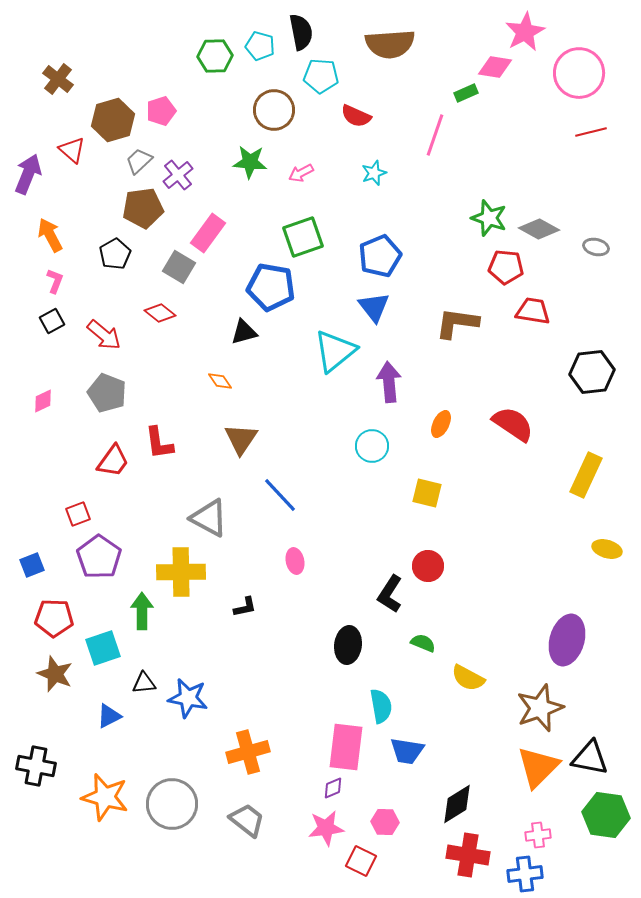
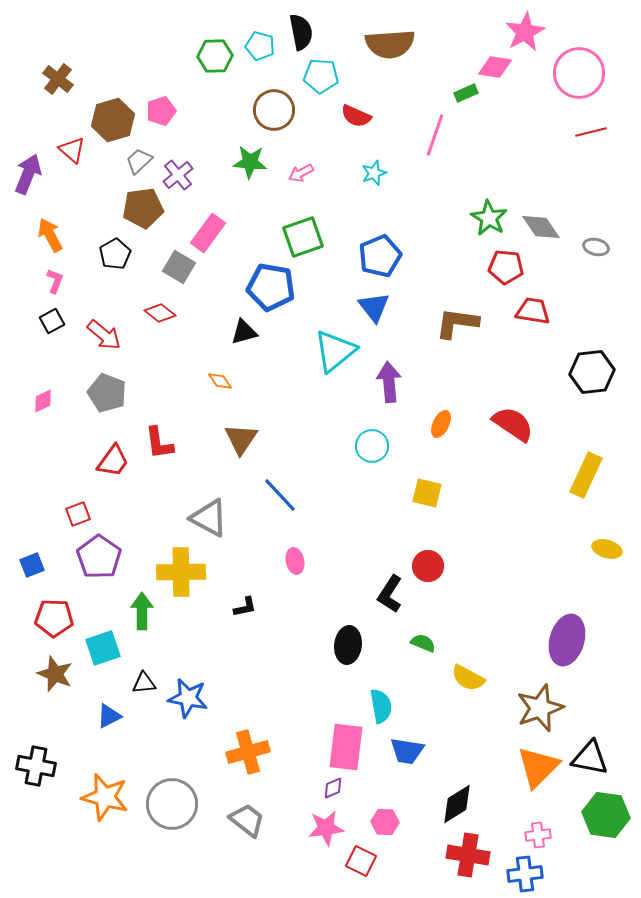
green star at (489, 218): rotated 12 degrees clockwise
gray diamond at (539, 229): moved 2 px right, 2 px up; rotated 27 degrees clockwise
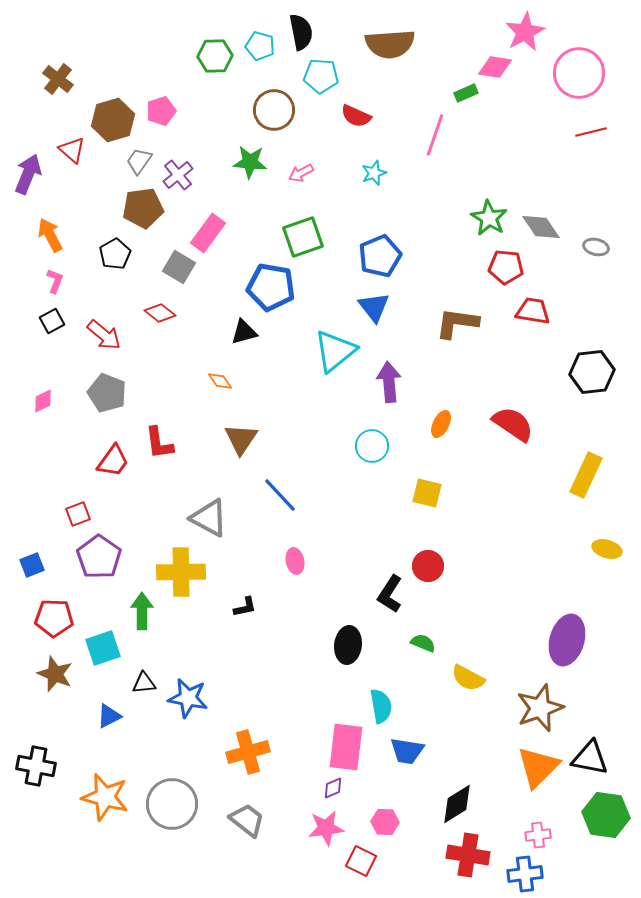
gray trapezoid at (139, 161): rotated 12 degrees counterclockwise
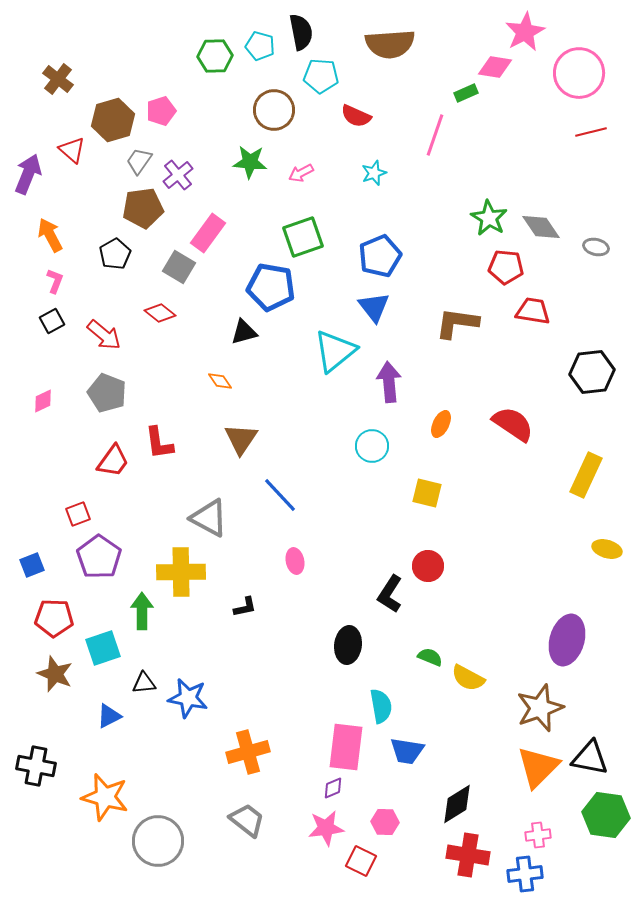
green semicircle at (423, 643): moved 7 px right, 14 px down
gray circle at (172, 804): moved 14 px left, 37 px down
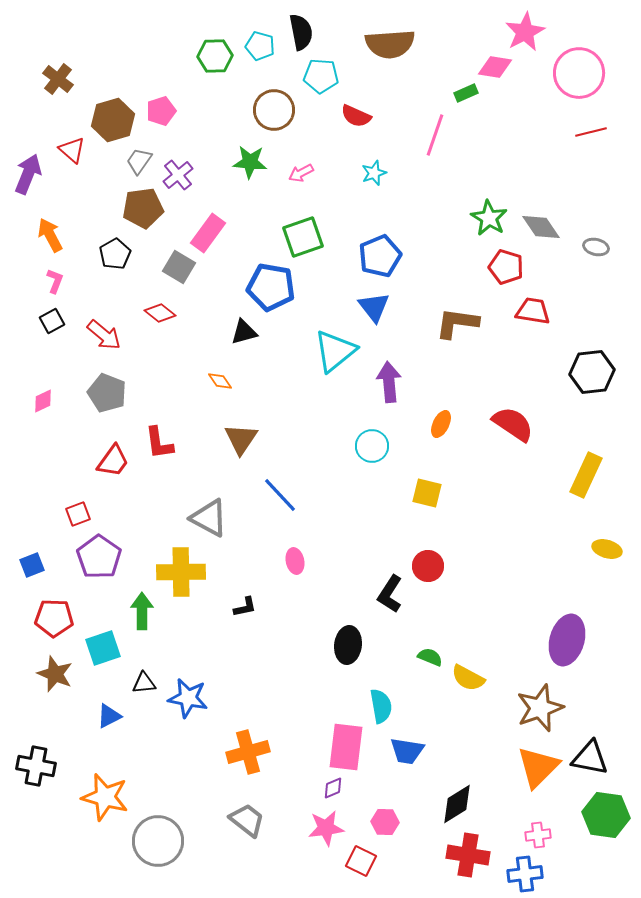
red pentagon at (506, 267): rotated 12 degrees clockwise
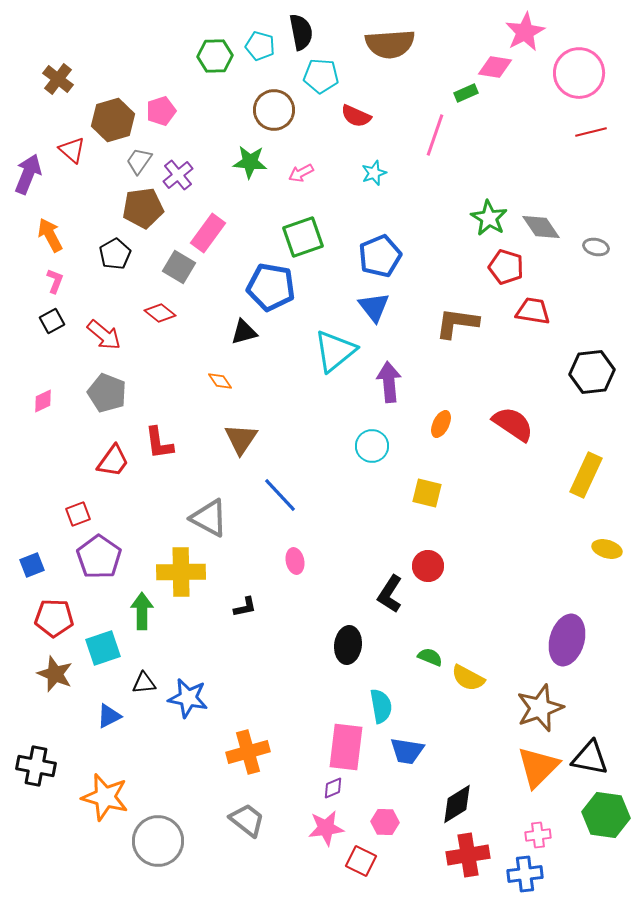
red cross at (468, 855): rotated 18 degrees counterclockwise
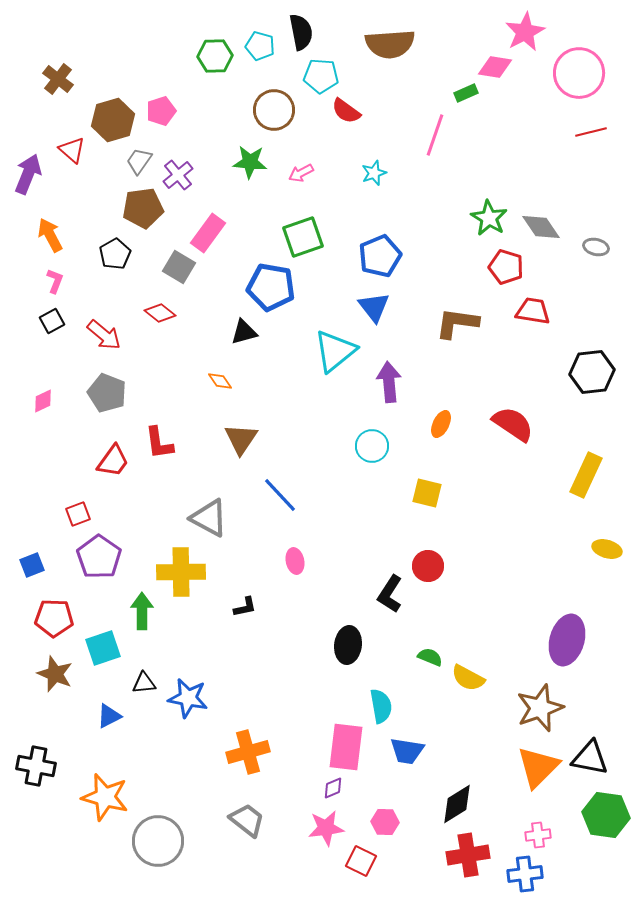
red semicircle at (356, 116): moved 10 px left, 5 px up; rotated 12 degrees clockwise
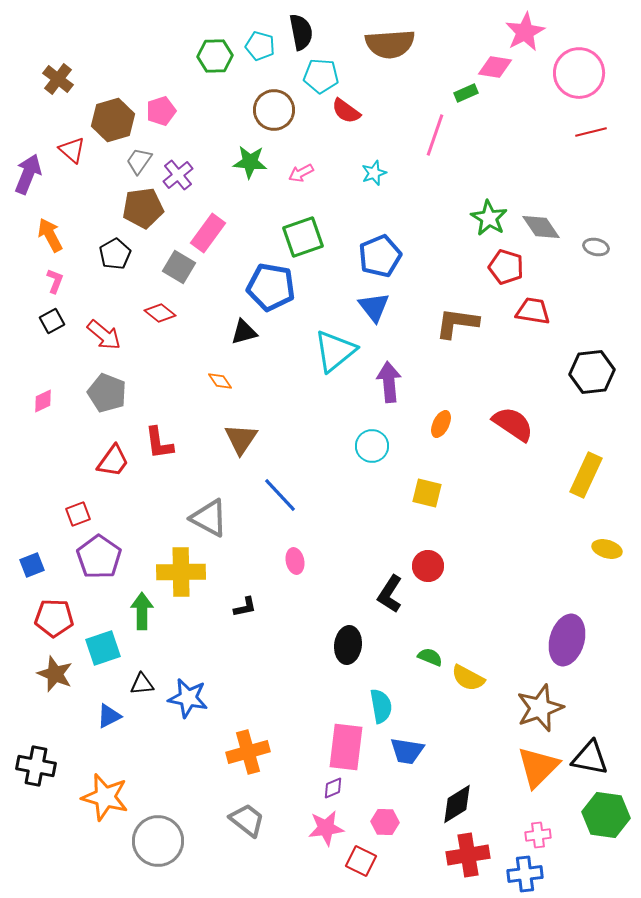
black triangle at (144, 683): moved 2 px left, 1 px down
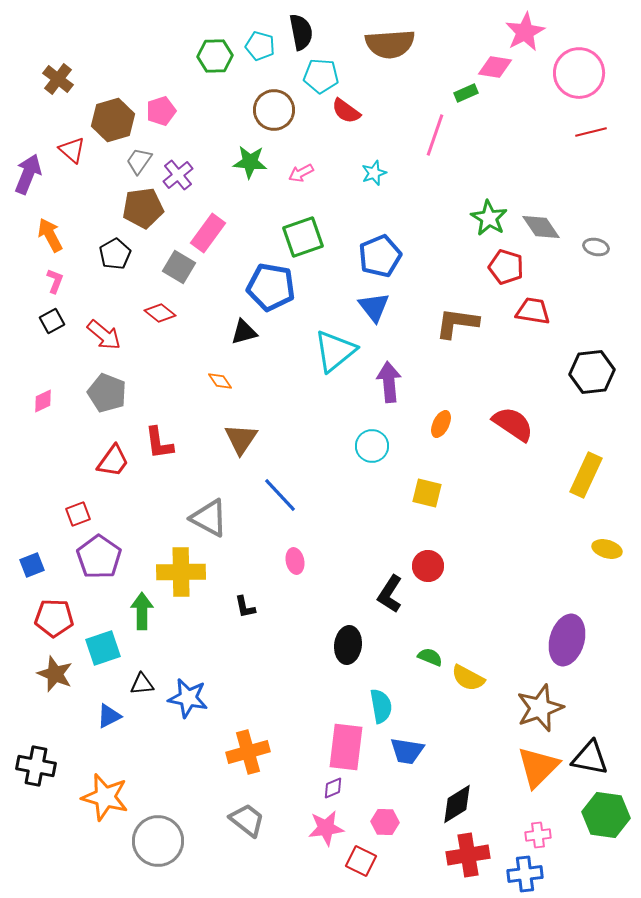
black L-shape at (245, 607): rotated 90 degrees clockwise
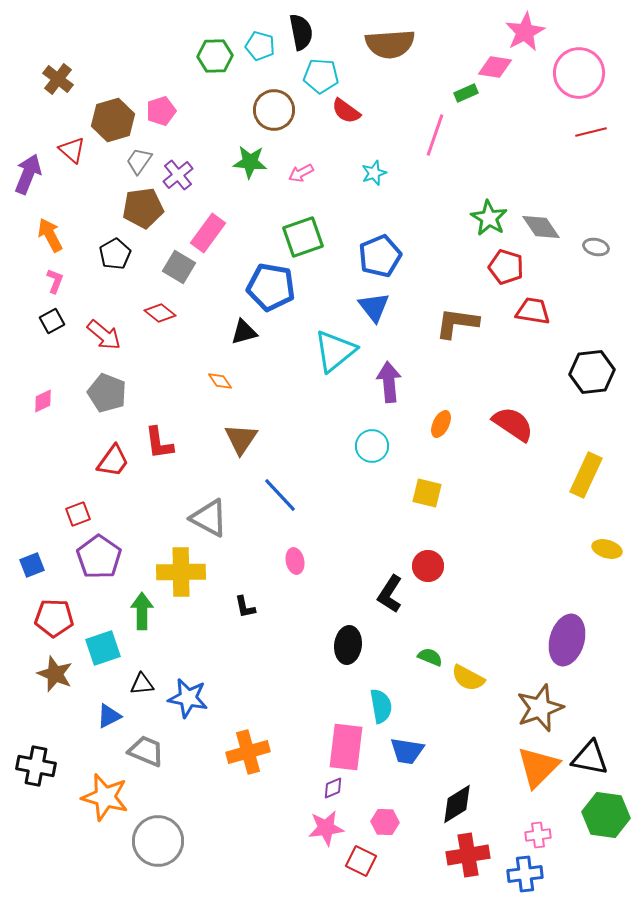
gray trapezoid at (247, 820): moved 101 px left, 69 px up; rotated 15 degrees counterclockwise
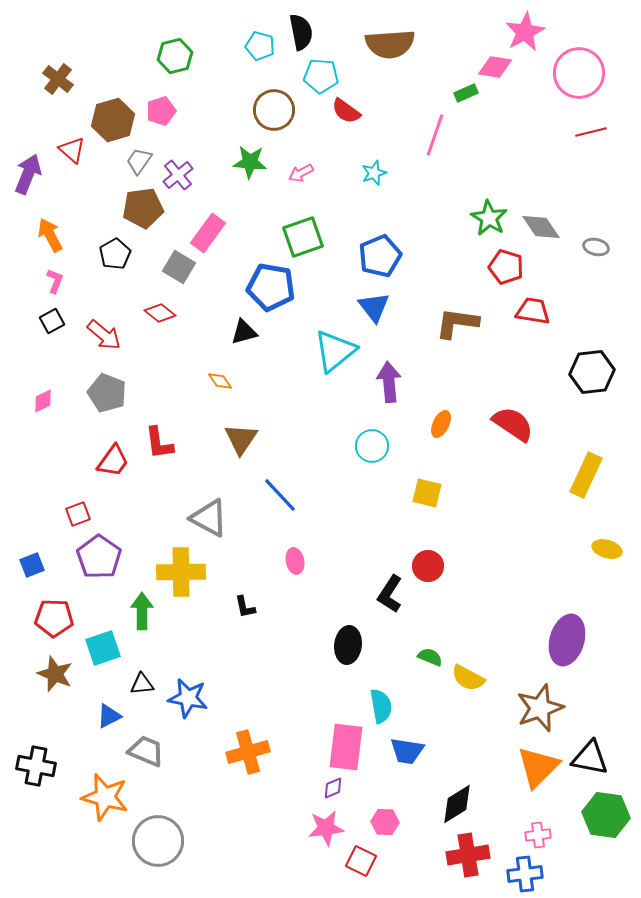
green hexagon at (215, 56): moved 40 px left; rotated 12 degrees counterclockwise
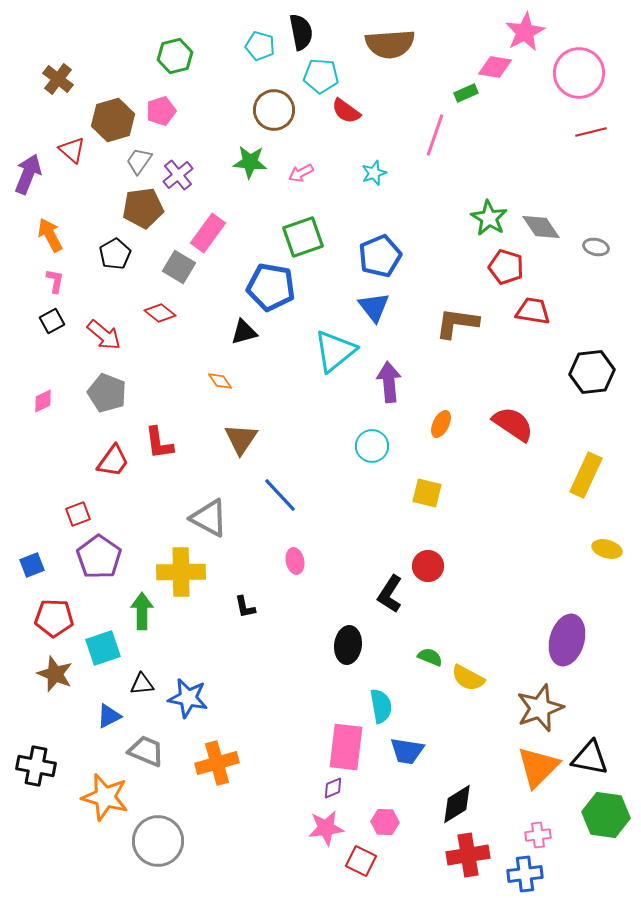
pink L-shape at (55, 281): rotated 10 degrees counterclockwise
orange cross at (248, 752): moved 31 px left, 11 px down
